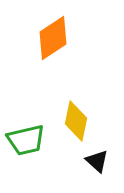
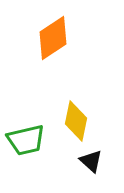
black triangle: moved 6 px left
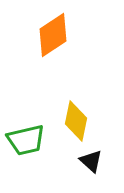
orange diamond: moved 3 px up
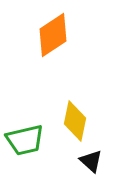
yellow diamond: moved 1 px left
green trapezoid: moved 1 px left
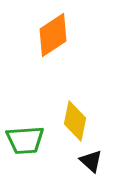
green trapezoid: rotated 9 degrees clockwise
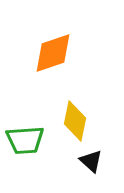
orange diamond: moved 18 px down; rotated 15 degrees clockwise
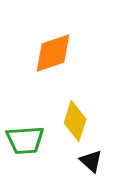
yellow diamond: rotated 6 degrees clockwise
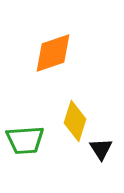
black triangle: moved 10 px right, 12 px up; rotated 15 degrees clockwise
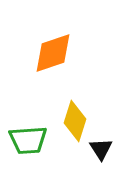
green trapezoid: moved 3 px right
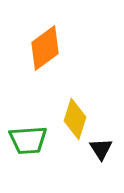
orange diamond: moved 8 px left, 5 px up; rotated 18 degrees counterclockwise
yellow diamond: moved 2 px up
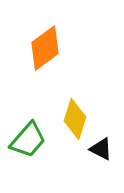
green trapezoid: rotated 45 degrees counterclockwise
black triangle: rotated 30 degrees counterclockwise
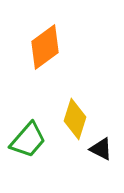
orange diamond: moved 1 px up
